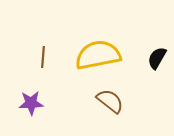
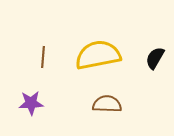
black semicircle: moved 2 px left
brown semicircle: moved 3 px left, 3 px down; rotated 36 degrees counterclockwise
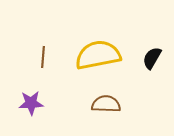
black semicircle: moved 3 px left
brown semicircle: moved 1 px left
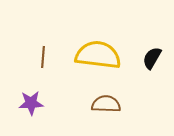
yellow semicircle: rotated 18 degrees clockwise
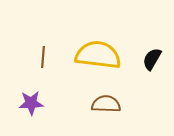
black semicircle: moved 1 px down
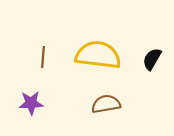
brown semicircle: rotated 12 degrees counterclockwise
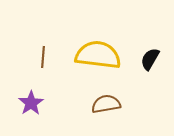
black semicircle: moved 2 px left
purple star: rotated 30 degrees counterclockwise
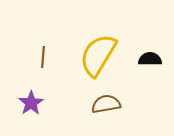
yellow semicircle: rotated 66 degrees counterclockwise
black semicircle: rotated 60 degrees clockwise
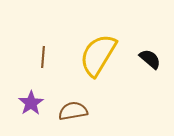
black semicircle: rotated 40 degrees clockwise
brown semicircle: moved 33 px left, 7 px down
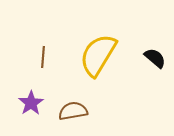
black semicircle: moved 5 px right, 1 px up
